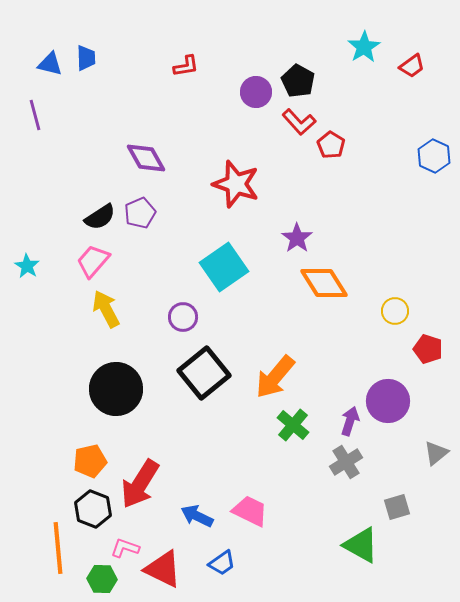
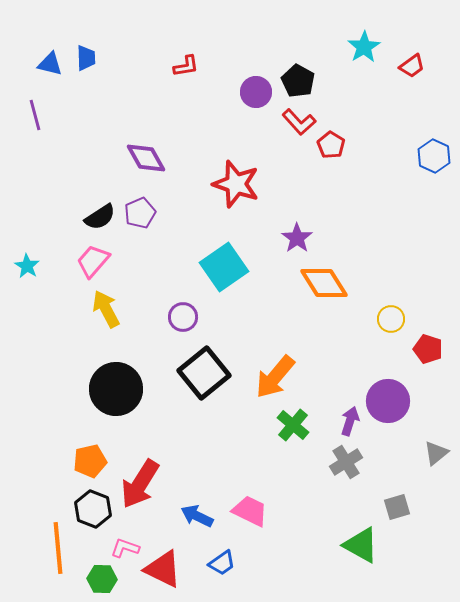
yellow circle at (395, 311): moved 4 px left, 8 px down
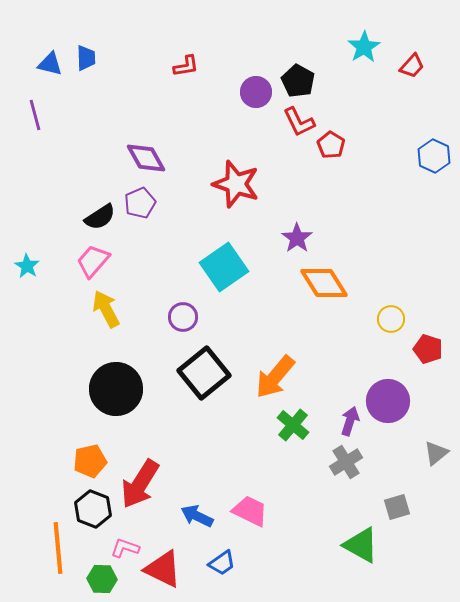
red trapezoid at (412, 66): rotated 12 degrees counterclockwise
red L-shape at (299, 122): rotated 16 degrees clockwise
purple pentagon at (140, 213): moved 10 px up
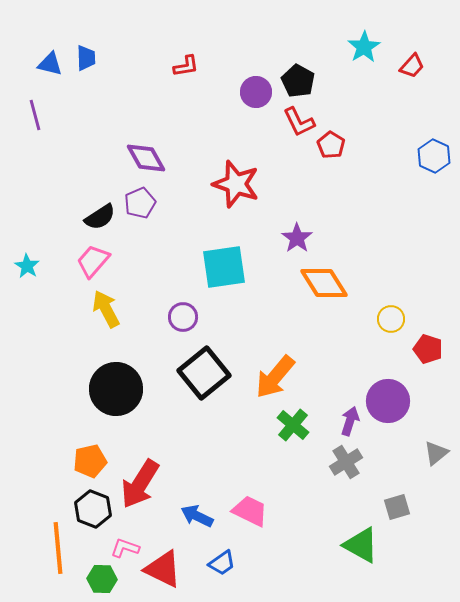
cyan square at (224, 267): rotated 27 degrees clockwise
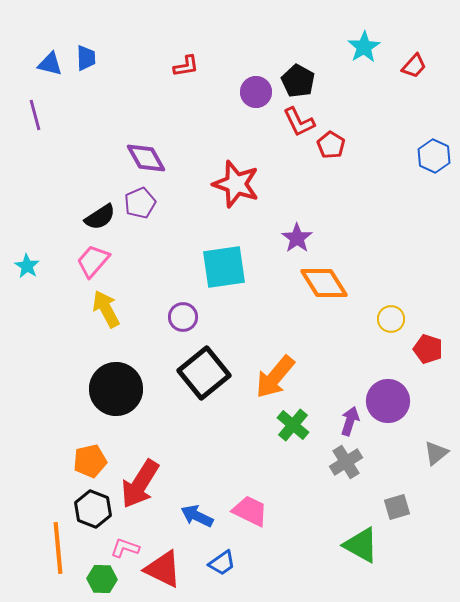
red trapezoid at (412, 66): moved 2 px right
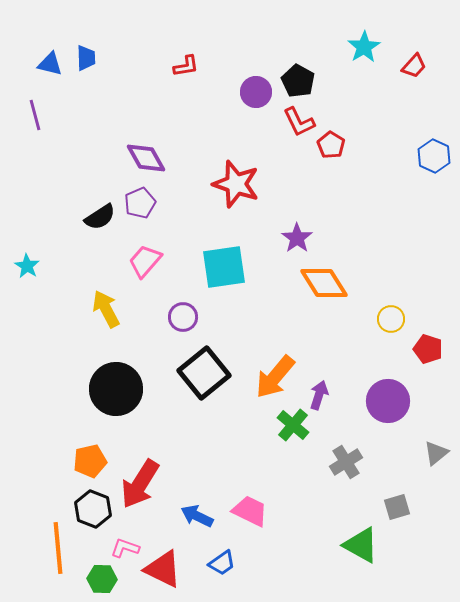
pink trapezoid at (93, 261): moved 52 px right
purple arrow at (350, 421): moved 31 px left, 26 px up
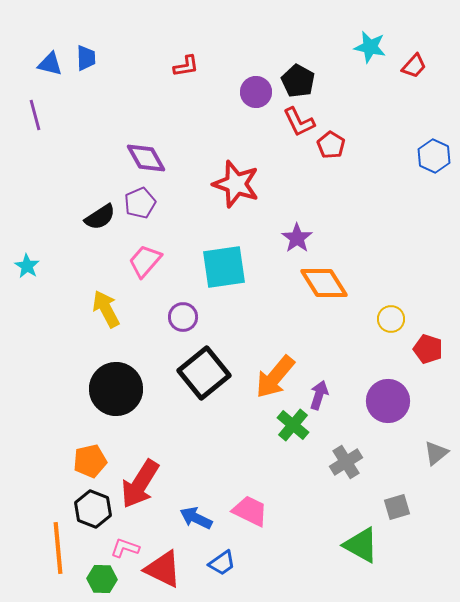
cyan star at (364, 47): moved 6 px right; rotated 28 degrees counterclockwise
blue arrow at (197, 516): moved 1 px left, 2 px down
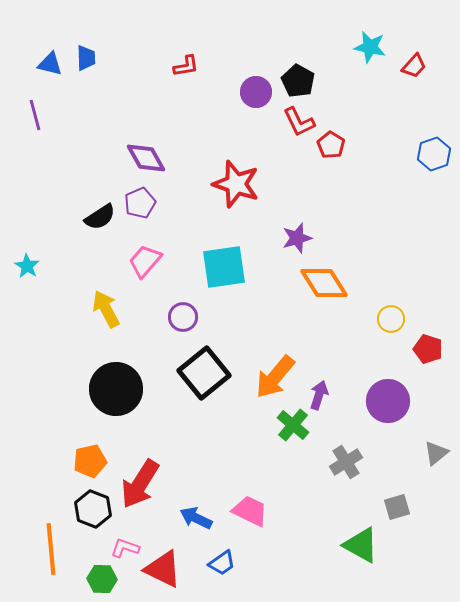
blue hexagon at (434, 156): moved 2 px up; rotated 16 degrees clockwise
purple star at (297, 238): rotated 20 degrees clockwise
orange line at (58, 548): moved 7 px left, 1 px down
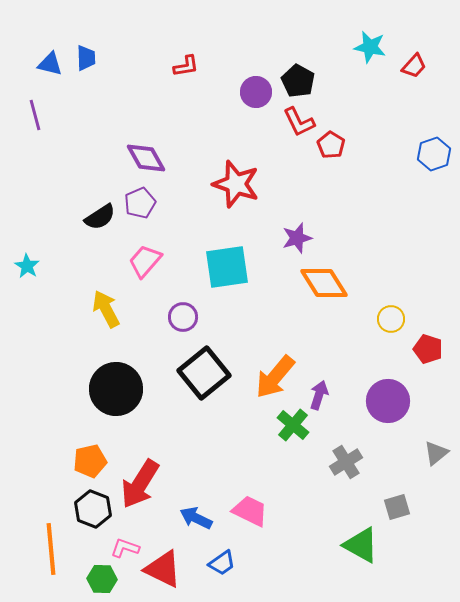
cyan square at (224, 267): moved 3 px right
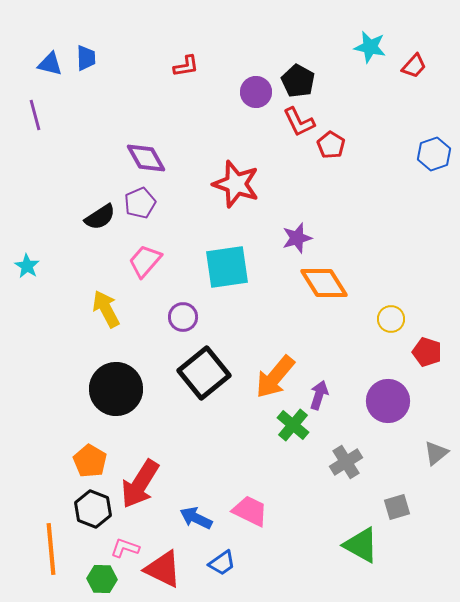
red pentagon at (428, 349): moved 1 px left, 3 px down
orange pentagon at (90, 461): rotated 28 degrees counterclockwise
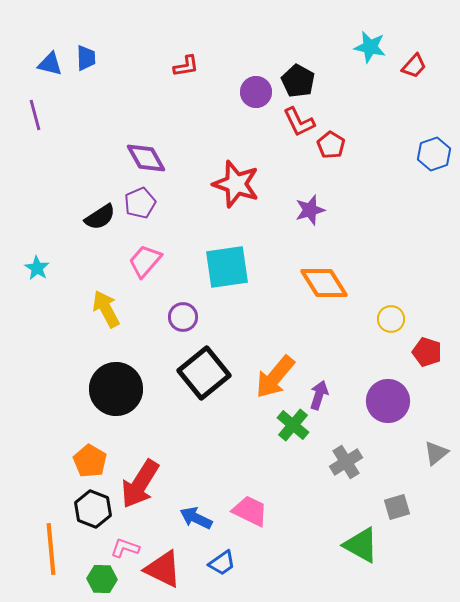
purple star at (297, 238): moved 13 px right, 28 px up
cyan star at (27, 266): moved 10 px right, 2 px down
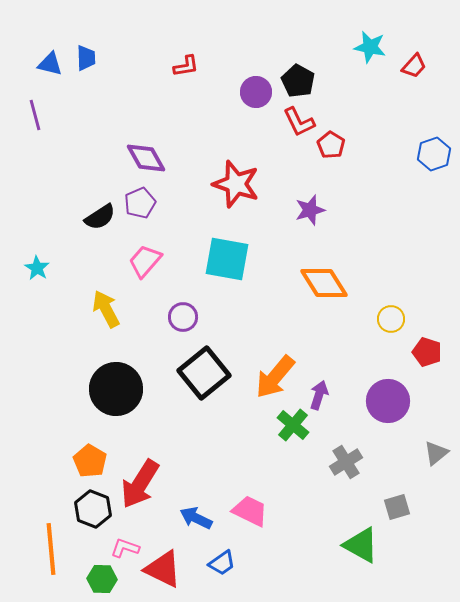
cyan square at (227, 267): moved 8 px up; rotated 18 degrees clockwise
